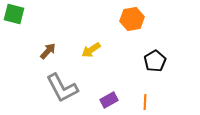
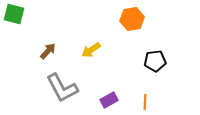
black pentagon: rotated 25 degrees clockwise
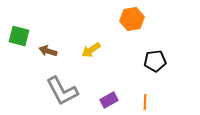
green square: moved 5 px right, 22 px down
brown arrow: rotated 114 degrees counterclockwise
gray L-shape: moved 3 px down
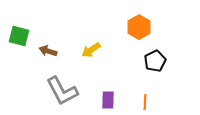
orange hexagon: moved 7 px right, 8 px down; rotated 20 degrees counterclockwise
black pentagon: rotated 20 degrees counterclockwise
purple rectangle: moved 1 px left; rotated 60 degrees counterclockwise
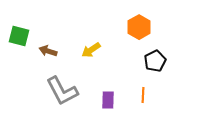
orange line: moved 2 px left, 7 px up
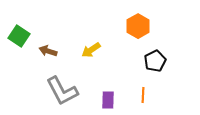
orange hexagon: moved 1 px left, 1 px up
green square: rotated 20 degrees clockwise
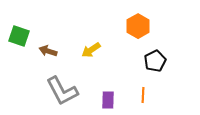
green square: rotated 15 degrees counterclockwise
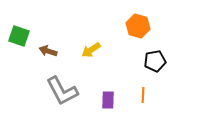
orange hexagon: rotated 15 degrees counterclockwise
black pentagon: rotated 15 degrees clockwise
